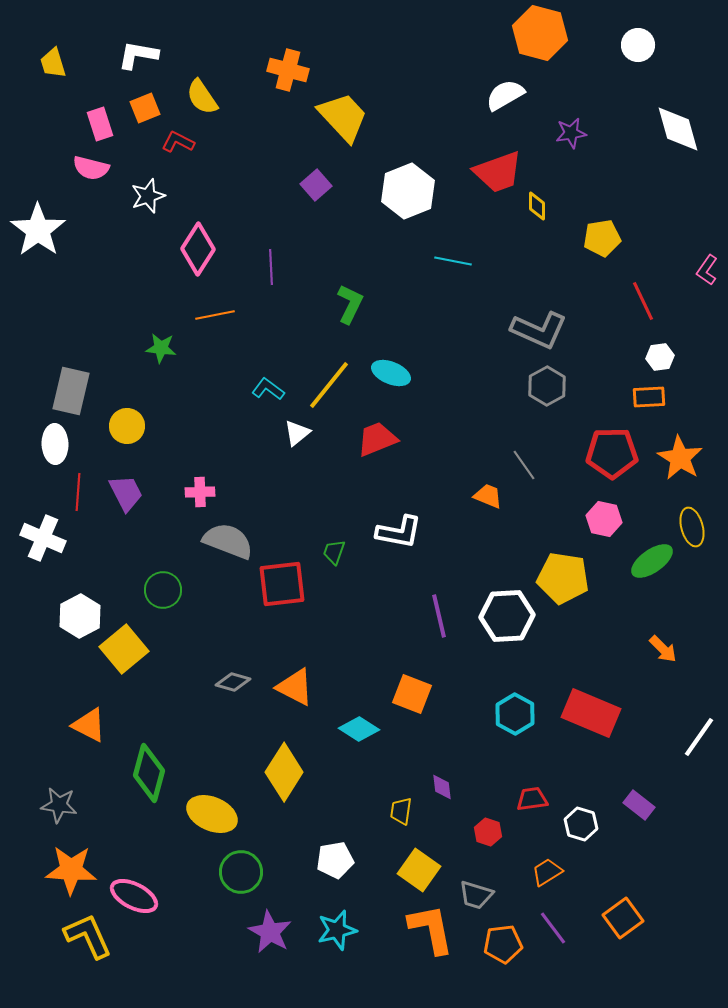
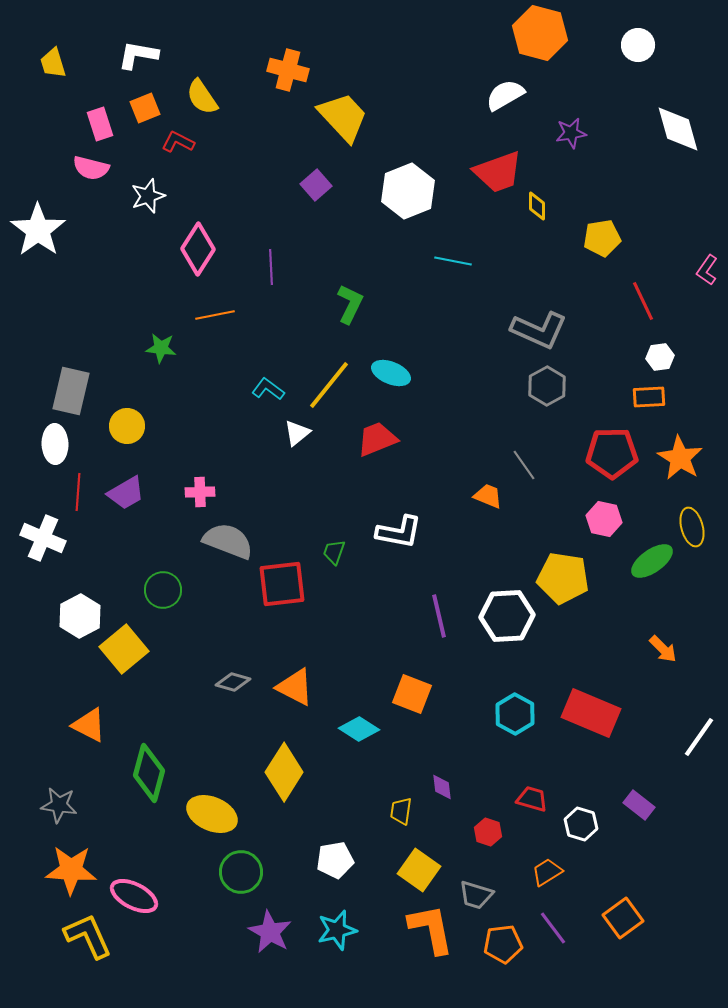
purple trapezoid at (126, 493): rotated 87 degrees clockwise
red trapezoid at (532, 799): rotated 24 degrees clockwise
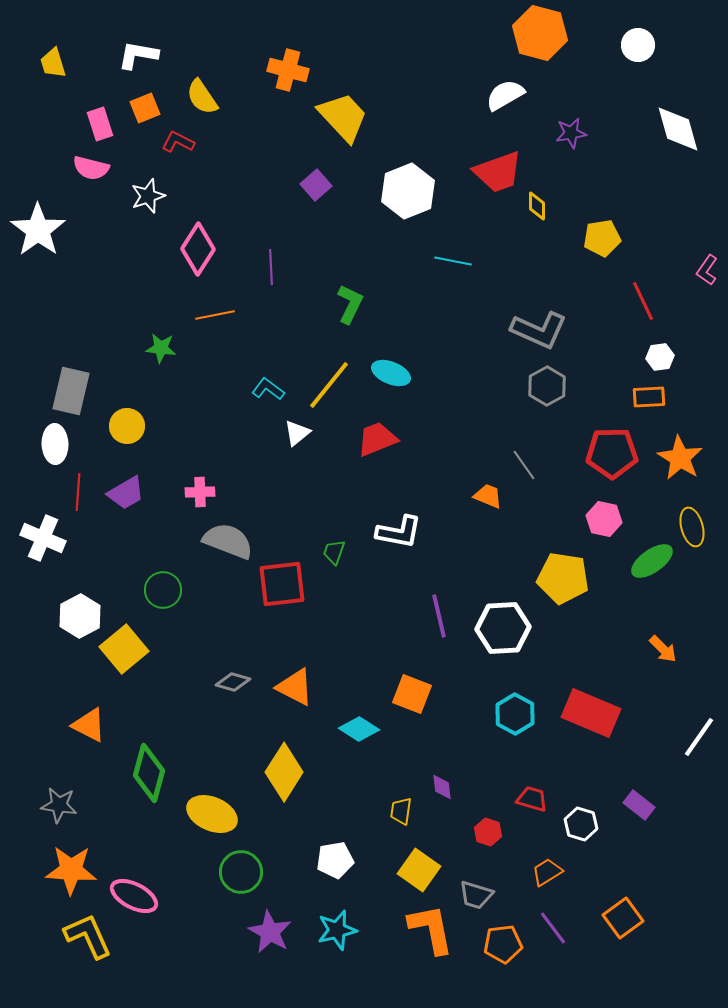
white hexagon at (507, 616): moved 4 px left, 12 px down
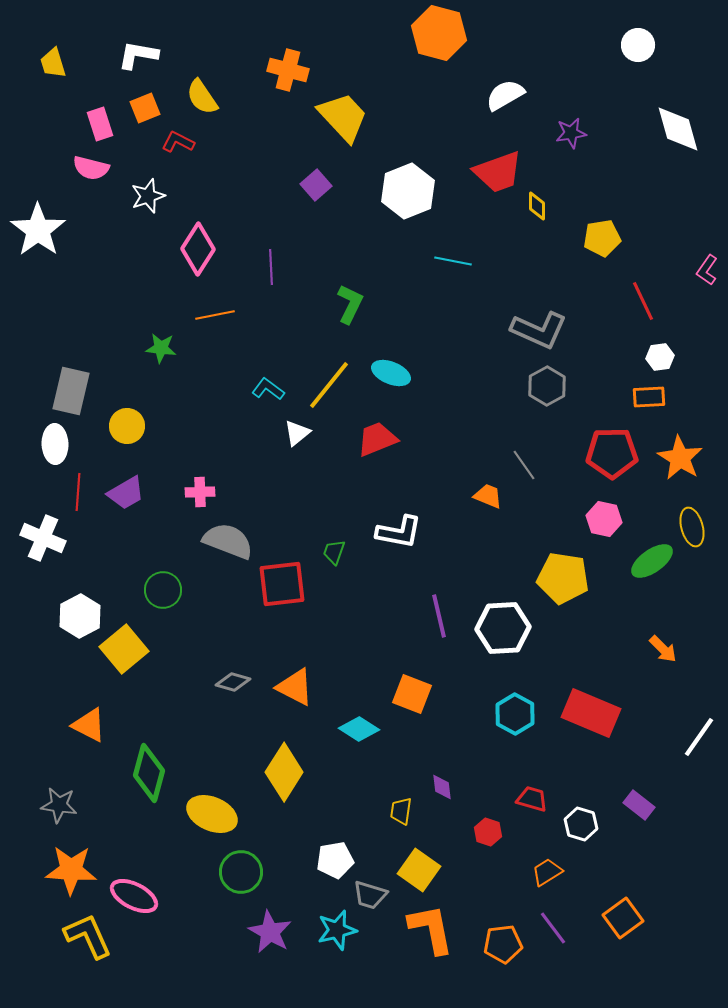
orange hexagon at (540, 33): moved 101 px left
gray trapezoid at (476, 895): moved 106 px left
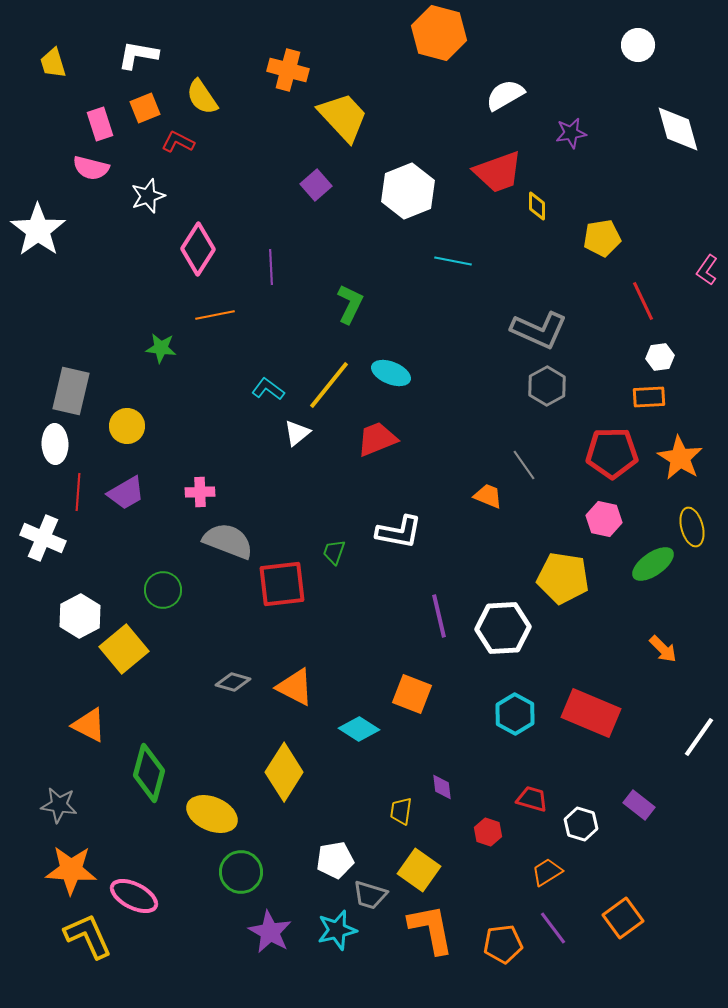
green ellipse at (652, 561): moved 1 px right, 3 px down
